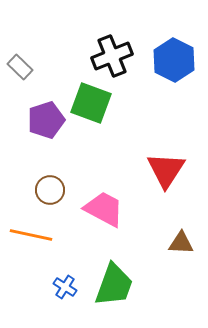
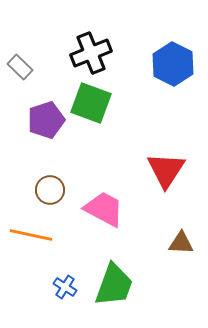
black cross: moved 21 px left, 3 px up
blue hexagon: moved 1 px left, 4 px down
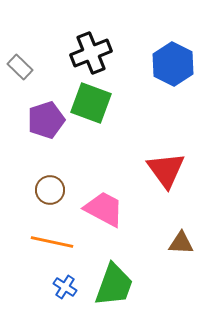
red triangle: rotated 9 degrees counterclockwise
orange line: moved 21 px right, 7 px down
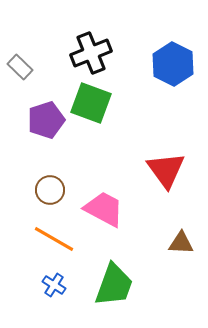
orange line: moved 2 px right, 3 px up; rotated 18 degrees clockwise
blue cross: moved 11 px left, 2 px up
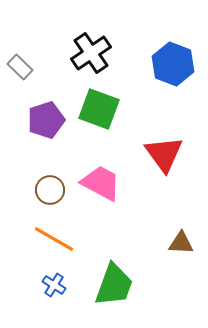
black cross: rotated 12 degrees counterclockwise
blue hexagon: rotated 6 degrees counterclockwise
green square: moved 8 px right, 6 px down
red triangle: moved 2 px left, 16 px up
pink trapezoid: moved 3 px left, 26 px up
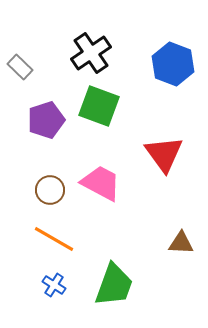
green square: moved 3 px up
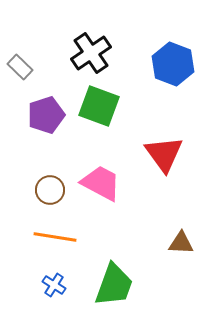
purple pentagon: moved 5 px up
orange line: moved 1 px right, 2 px up; rotated 21 degrees counterclockwise
